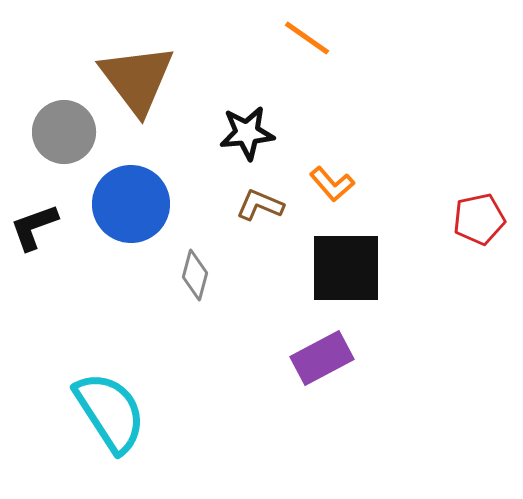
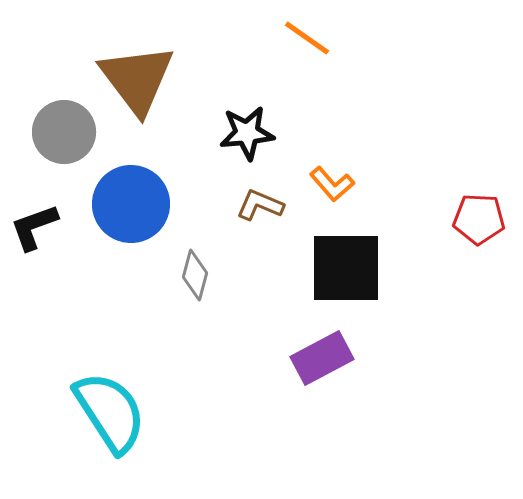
red pentagon: rotated 15 degrees clockwise
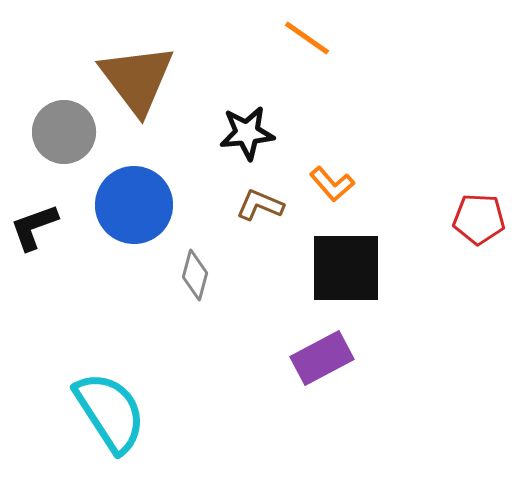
blue circle: moved 3 px right, 1 px down
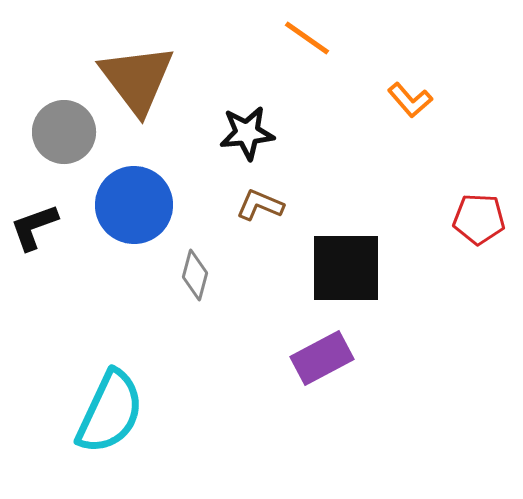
orange L-shape: moved 78 px right, 84 px up
cyan semicircle: rotated 58 degrees clockwise
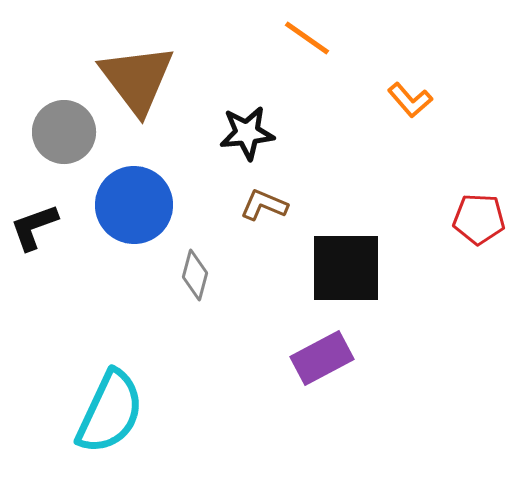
brown L-shape: moved 4 px right
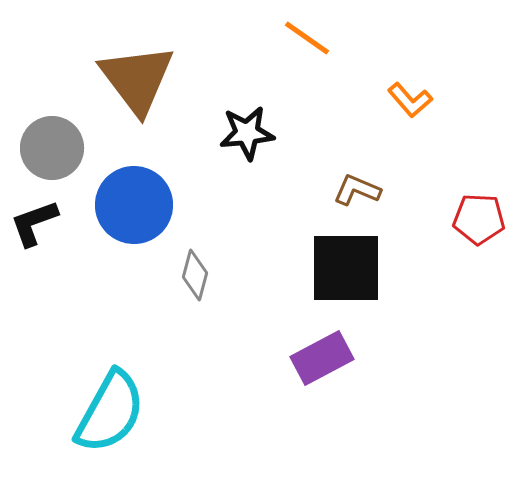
gray circle: moved 12 px left, 16 px down
brown L-shape: moved 93 px right, 15 px up
black L-shape: moved 4 px up
cyan semicircle: rotated 4 degrees clockwise
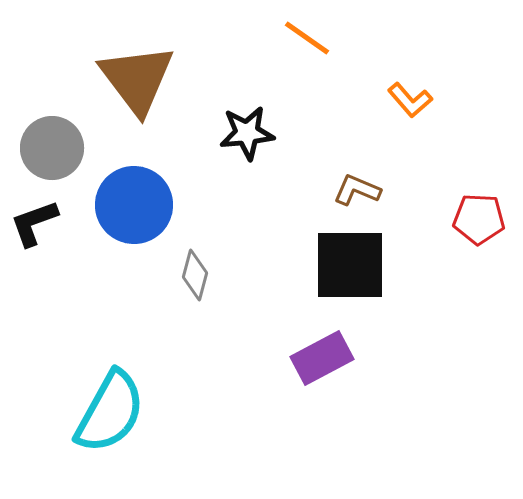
black square: moved 4 px right, 3 px up
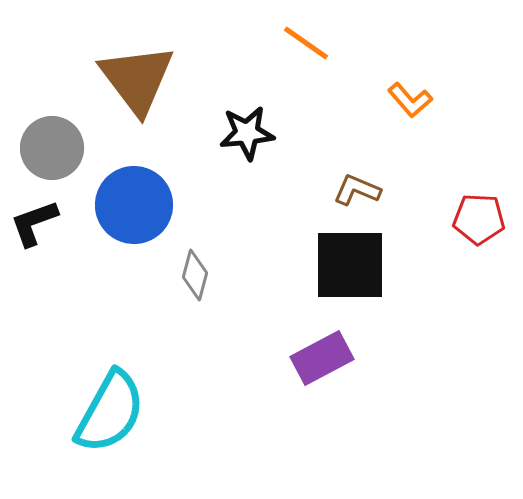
orange line: moved 1 px left, 5 px down
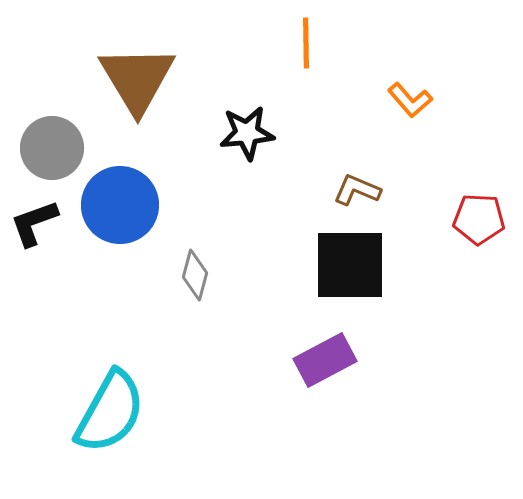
orange line: rotated 54 degrees clockwise
brown triangle: rotated 6 degrees clockwise
blue circle: moved 14 px left
purple rectangle: moved 3 px right, 2 px down
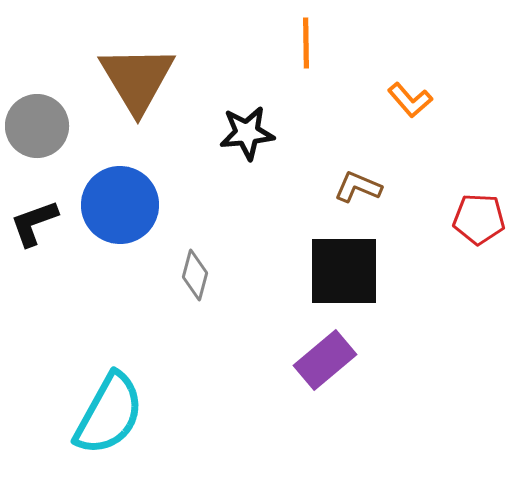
gray circle: moved 15 px left, 22 px up
brown L-shape: moved 1 px right, 3 px up
black square: moved 6 px left, 6 px down
purple rectangle: rotated 12 degrees counterclockwise
cyan semicircle: moved 1 px left, 2 px down
